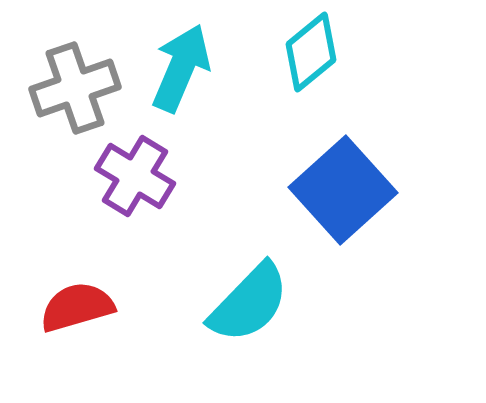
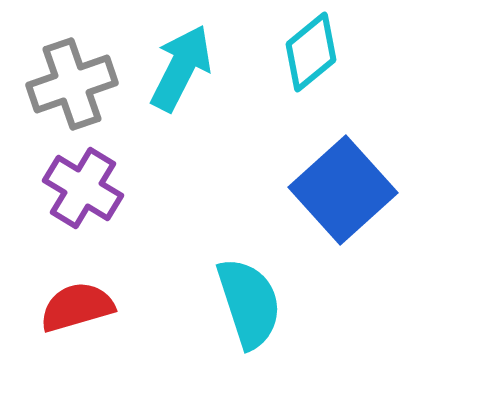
cyan arrow: rotated 4 degrees clockwise
gray cross: moved 3 px left, 4 px up
purple cross: moved 52 px left, 12 px down
cyan semicircle: rotated 62 degrees counterclockwise
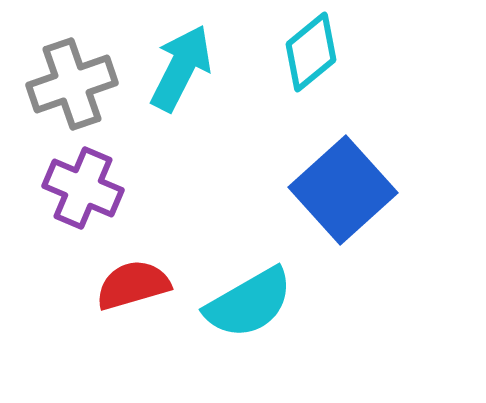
purple cross: rotated 8 degrees counterclockwise
cyan semicircle: rotated 78 degrees clockwise
red semicircle: moved 56 px right, 22 px up
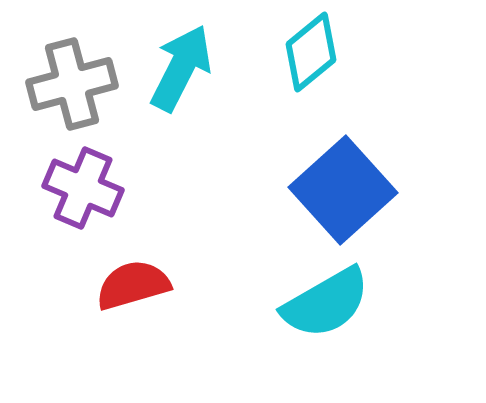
gray cross: rotated 4 degrees clockwise
cyan semicircle: moved 77 px right
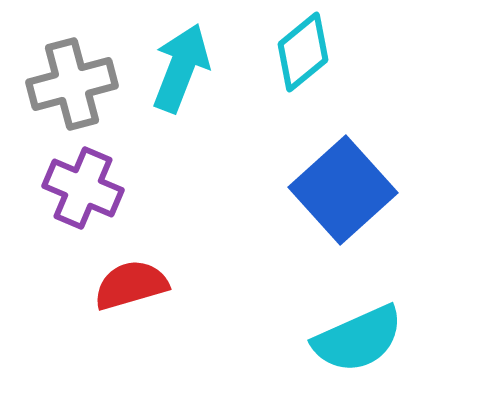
cyan diamond: moved 8 px left
cyan arrow: rotated 6 degrees counterclockwise
red semicircle: moved 2 px left
cyan semicircle: moved 32 px right, 36 px down; rotated 6 degrees clockwise
